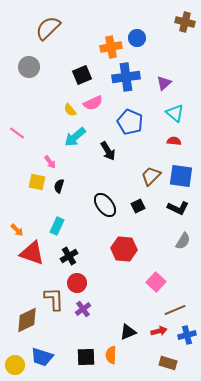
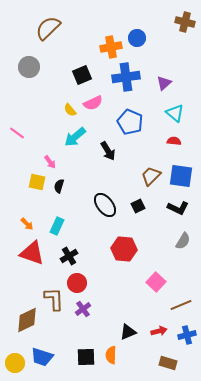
orange arrow at (17, 230): moved 10 px right, 6 px up
brown line at (175, 310): moved 6 px right, 5 px up
yellow circle at (15, 365): moved 2 px up
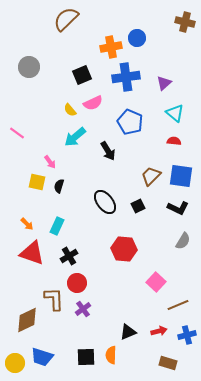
brown semicircle at (48, 28): moved 18 px right, 9 px up
black ellipse at (105, 205): moved 3 px up
brown line at (181, 305): moved 3 px left
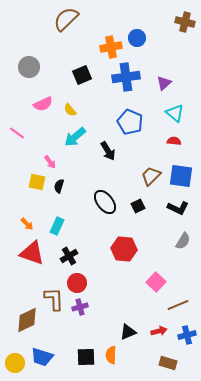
pink semicircle at (93, 103): moved 50 px left, 1 px down
purple cross at (83, 309): moved 3 px left, 2 px up; rotated 21 degrees clockwise
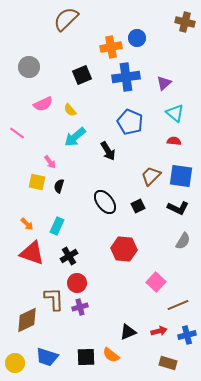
orange semicircle at (111, 355): rotated 54 degrees counterclockwise
blue trapezoid at (42, 357): moved 5 px right
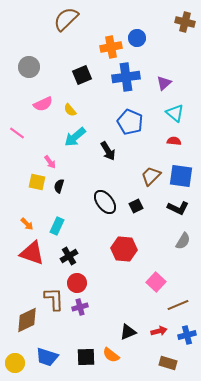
black square at (138, 206): moved 2 px left
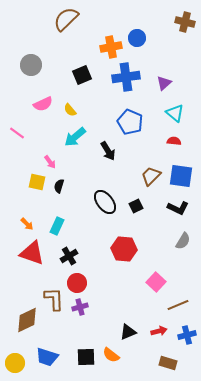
gray circle at (29, 67): moved 2 px right, 2 px up
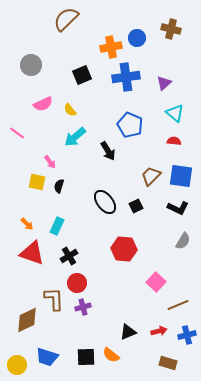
brown cross at (185, 22): moved 14 px left, 7 px down
blue pentagon at (130, 122): moved 3 px down
purple cross at (80, 307): moved 3 px right
yellow circle at (15, 363): moved 2 px right, 2 px down
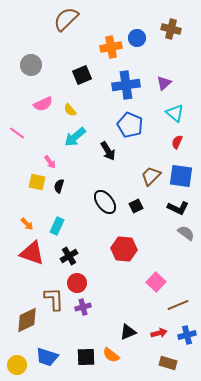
blue cross at (126, 77): moved 8 px down
red semicircle at (174, 141): moved 3 px right, 1 px down; rotated 72 degrees counterclockwise
gray semicircle at (183, 241): moved 3 px right, 8 px up; rotated 84 degrees counterclockwise
red arrow at (159, 331): moved 2 px down
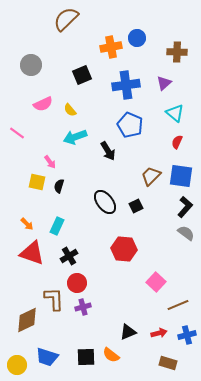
brown cross at (171, 29): moved 6 px right, 23 px down; rotated 12 degrees counterclockwise
cyan arrow at (75, 137): rotated 20 degrees clockwise
black L-shape at (178, 208): moved 7 px right, 1 px up; rotated 75 degrees counterclockwise
